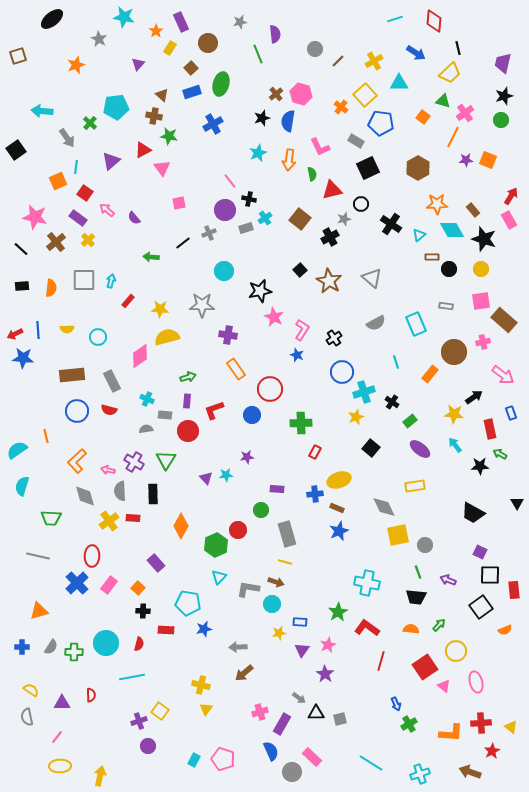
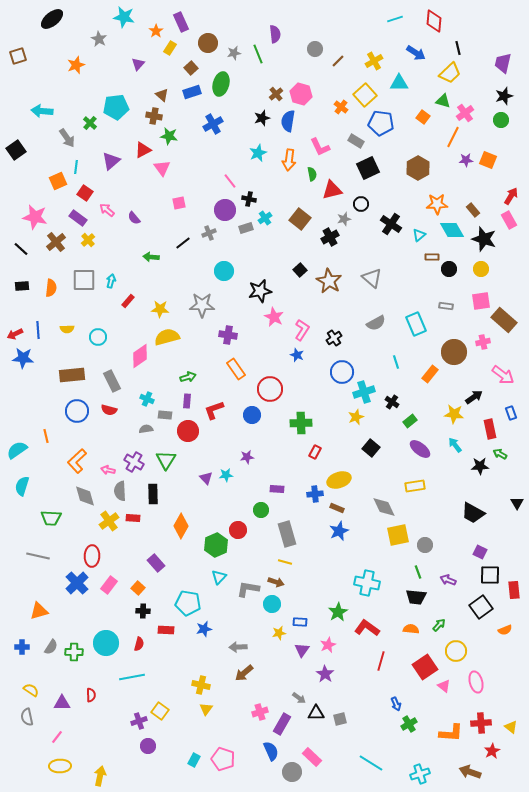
gray star at (240, 22): moved 6 px left, 31 px down
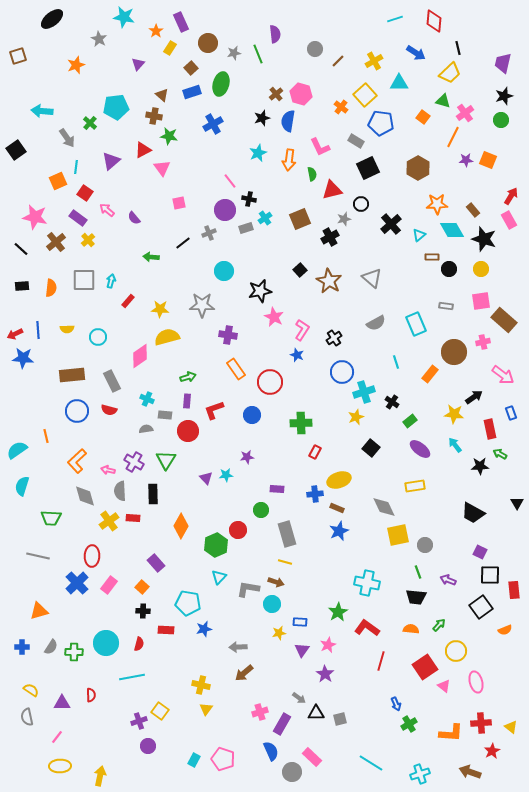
brown square at (300, 219): rotated 30 degrees clockwise
black cross at (391, 224): rotated 15 degrees clockwise
red circle at (270, 389): moved 7 px up
orange square at (138, 588): moved 4 px right, 1 px up
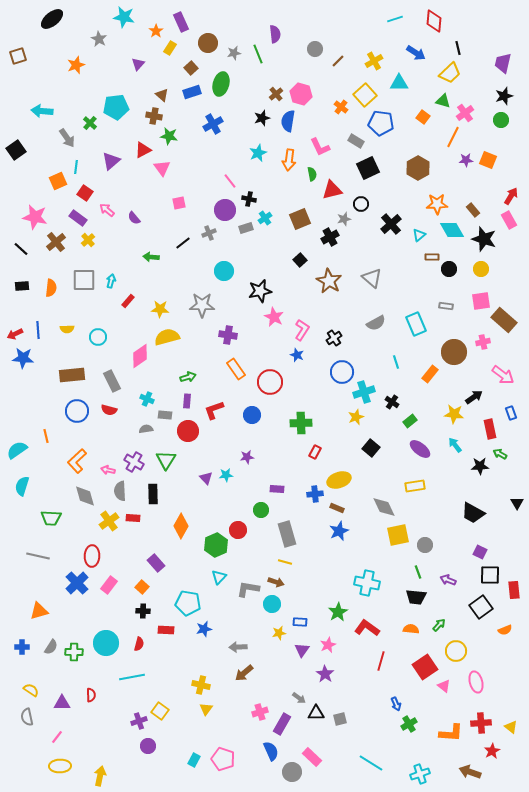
black square at (300, 270): moved 10 px up
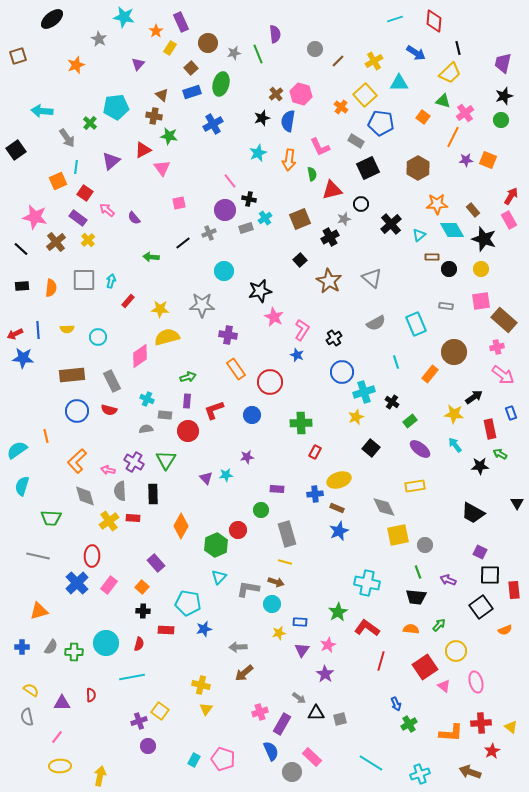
pink cross at (483, 342): moved 14 px right, 5 px down
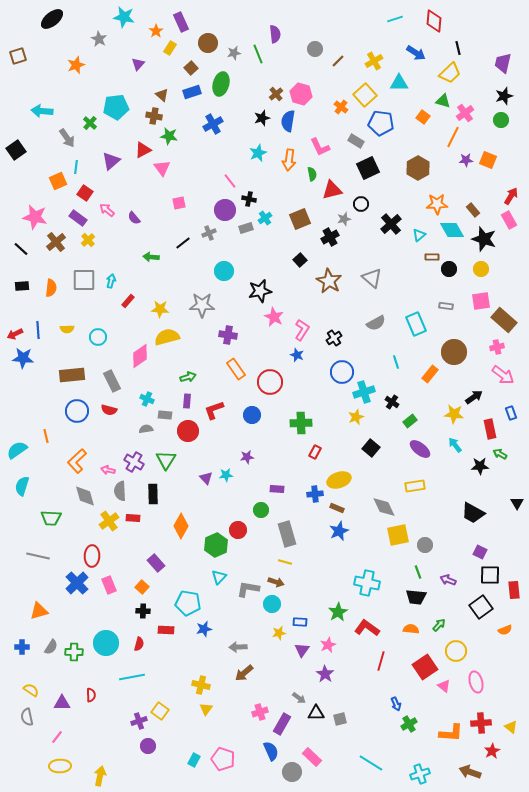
pink rectangle at (109, 585): rotated 60 degrees counterclockwise
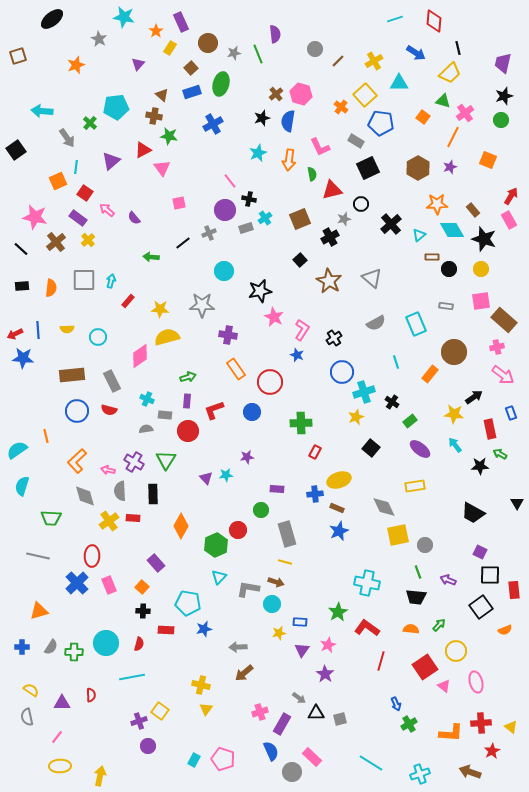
purple star at (466, 160): moved 16 px left, 7 px down; rotated 16 degrees counterclockwise
blue circle at (252, 415): moved 3 px up
